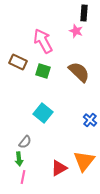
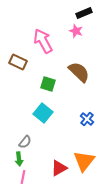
black rectangle: rotated 63 degrees clockwise
green square: moved 5 px right, 13 px down
blue cross: moved 3 px left, 1 px up
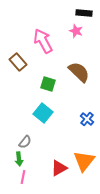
black rectangle: rotated 28 degrees clockwise
brown rectangle: rotated 24 degrees clockwise
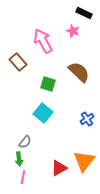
black rectangle: rotated 21 degrees clockwise
pink star: moved 3 px left
blue cross: rotated 16 degrees clockwise
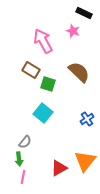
brown rectangle: moved 13 px right, 8 px down; rotated 18 degrees counterclockwise
orange triangle: moved 1 px right
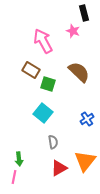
black rectangle: rotated 49 degrees clockwise
gray semicircle: moved 28 px right; rotated 48 degrees counterclockwise
pink line: moved 9 px left
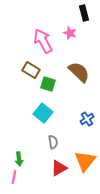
pink star: moved 3 px left, 2 px down
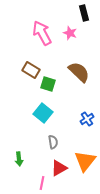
pink arrow: moved 1 px left, 8 px up
pink line: moved 28 px right, 6 px down
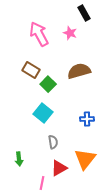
black rectangle: rotated 14 degrees counterclockwise
pink arrow: moved 3 px left, 1 px down
brown semicircle: moved 1 px up; rotated 60 degrees counterclockwise
green square: rotated 28 degrees clockwise
blue cross: rotated 32 degrees clockwise
orange triangle: moved 2 px up
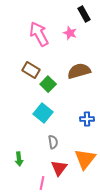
black rectangle: moved 1 px down
red triangle: rotated 24 degrees counterclockwise
